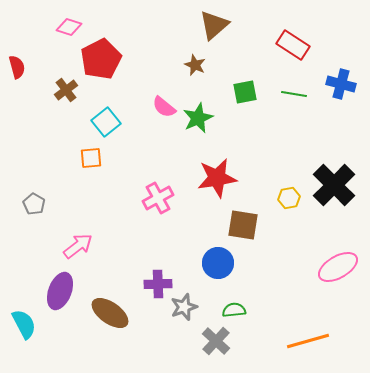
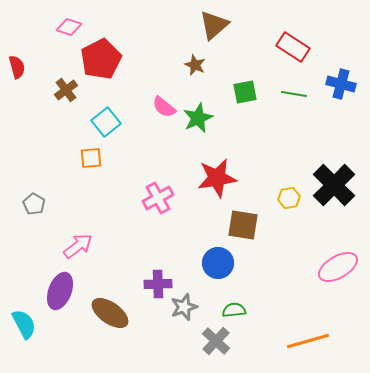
red rectangle: moved 2 px down
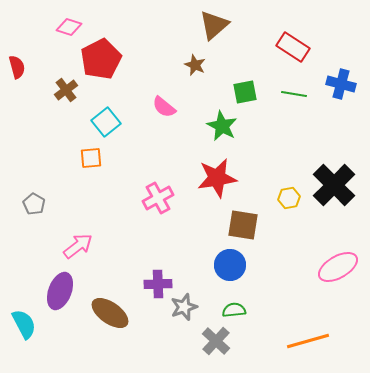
green star: moved 24 px right, 8 px down; rotated 20 degrees counterclockwise
blue circle: moved 12 px right, 2 px down
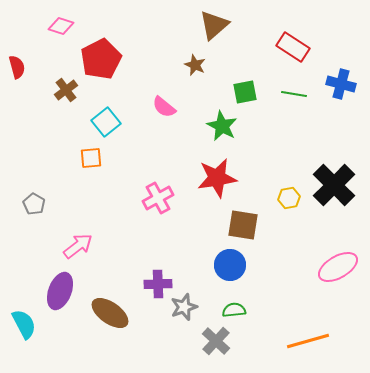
pink diamond: moved 8 px left, 1 px up
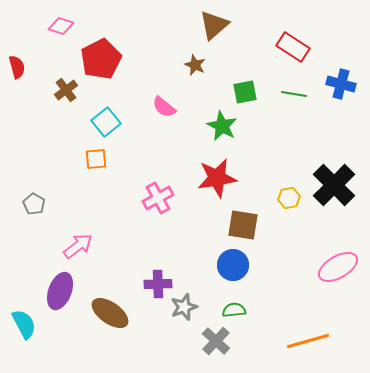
orange square: moved 5 px right, 1 px down
blue circle: moved 3 px right
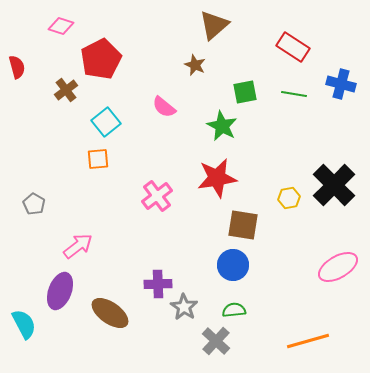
orange square: moved 2 px right
pink cross: moved 1 px left, 2 px up; rotated 8 degrees counterclockwise
gray star: rotated 20 degrees counterclockwise
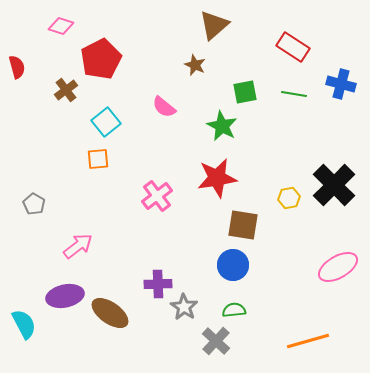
purple ellipse: moved 5 px right, 5 px down; rotated 57 degrees clockwise
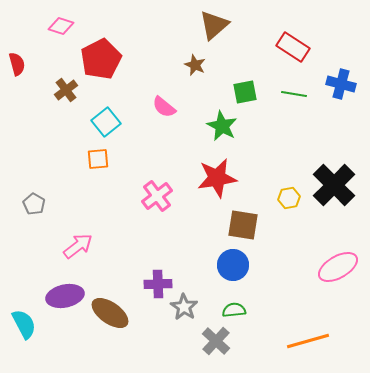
red semicircle: moved 3 px up
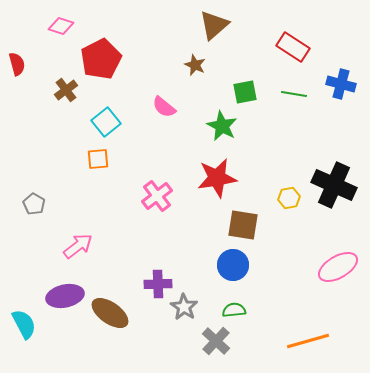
black cross: rotated 21 degrees counterclockwise
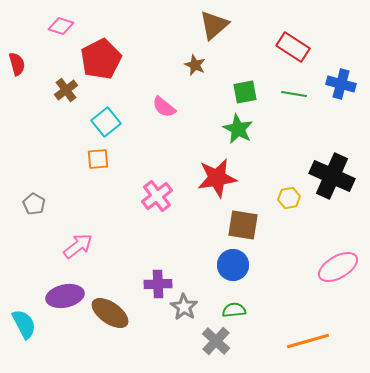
green star: moved 16 px right, 3 px down
black cross: moved 2 px left, 9 px up
